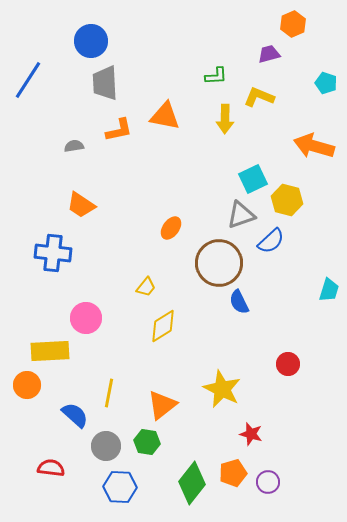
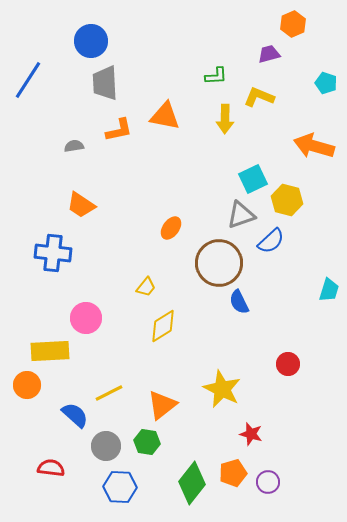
yellow line at (109, 393): rotated 52 degrees clockwise
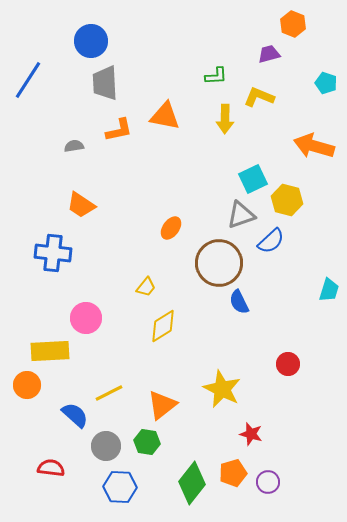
orange hexagon at (293, 24): rotated 15 degrees counterclockwise
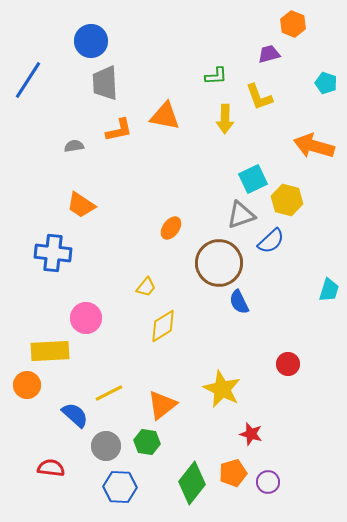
yellow L-shape at (259, 97): rotated 132 degrees counterclockwise
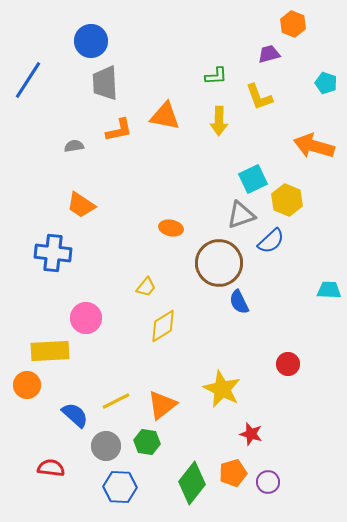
yellow arrow at (225, 119): moved 6 px left, 2 px down
yellow hexagon at (287, 200): rotated 8 degrees clockwise
orange ellipse at (171, 228): rotated 65 degrees clockwise
cyan trapezoid at (329, 290): rotated 105 degrees counterclockwise
yellow line at (109, 393): moved 7 px right, 8 px down
